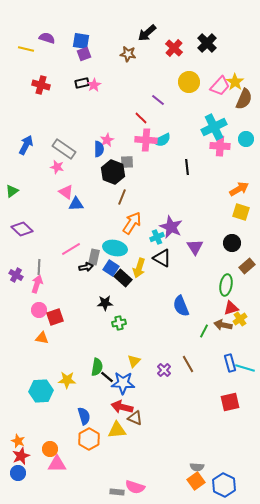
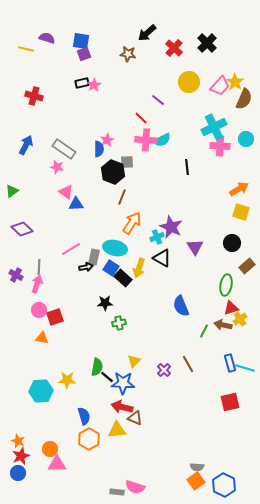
red cross at (41, 85): moved 7 px left, 11 px down
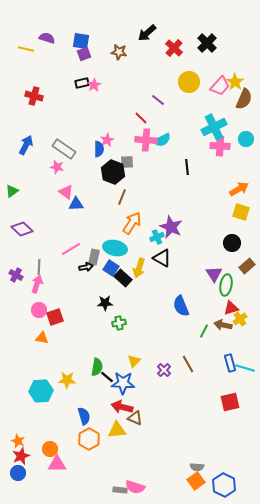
brown star at (128, 54): moved 9 px left, 2 px up
purple triangle at (195, 247): moved 19 px right, 27 px down
gray rectangle at (117, 492): moved 3 px right, 2 px up
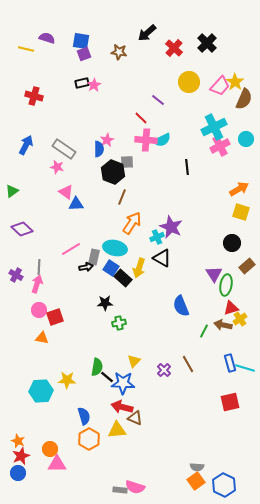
pink cross at (220, 146): rotated 30 degrees counterclockwise
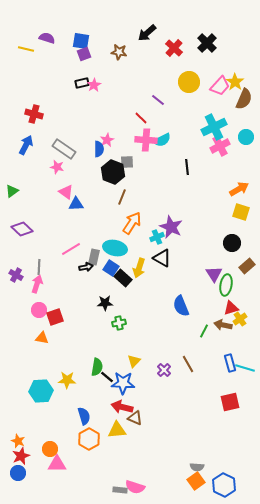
red cross at (34, 96): moved 18 px down
cyan circle at (246, 139): moved 2 px up
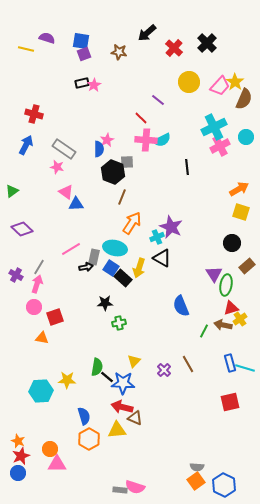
gray line at (39, 267): rotated 28 degrees clockwise
pink circle at (39, 310): moved 5 px left, 3 px up
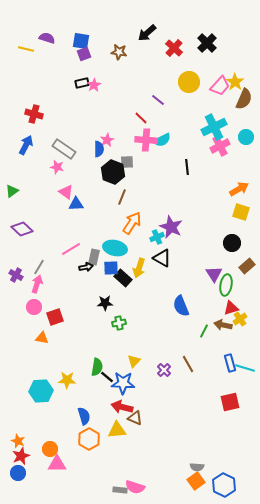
blue square at (111, 268): rotated 35 degrees counterclockwise
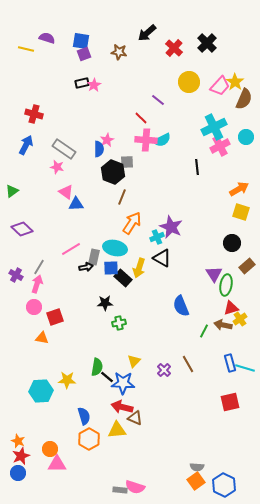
black line at (187, 167): moved 10 px right
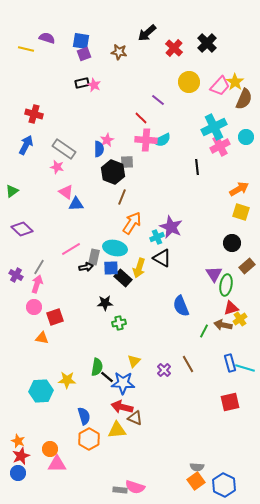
pink star at (94, 85): rotated 16 degrees counterclockwise
